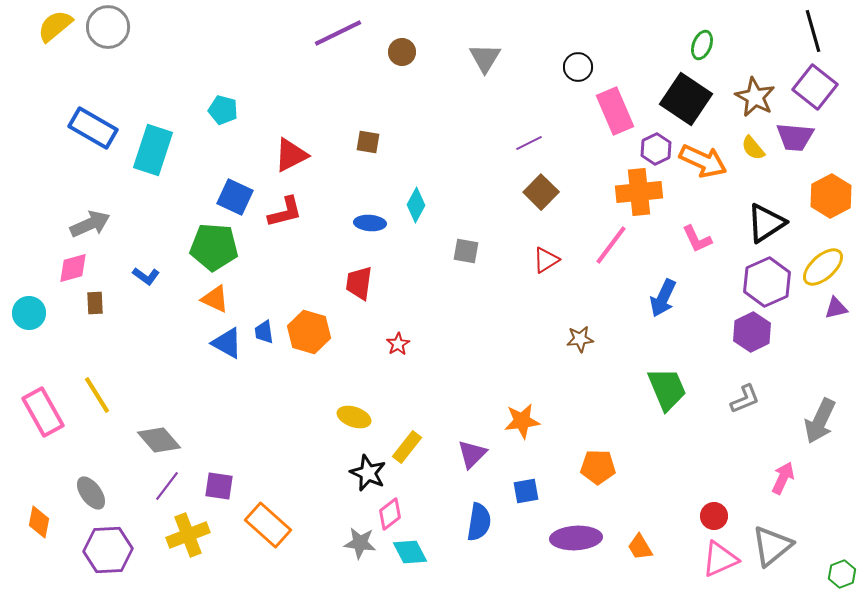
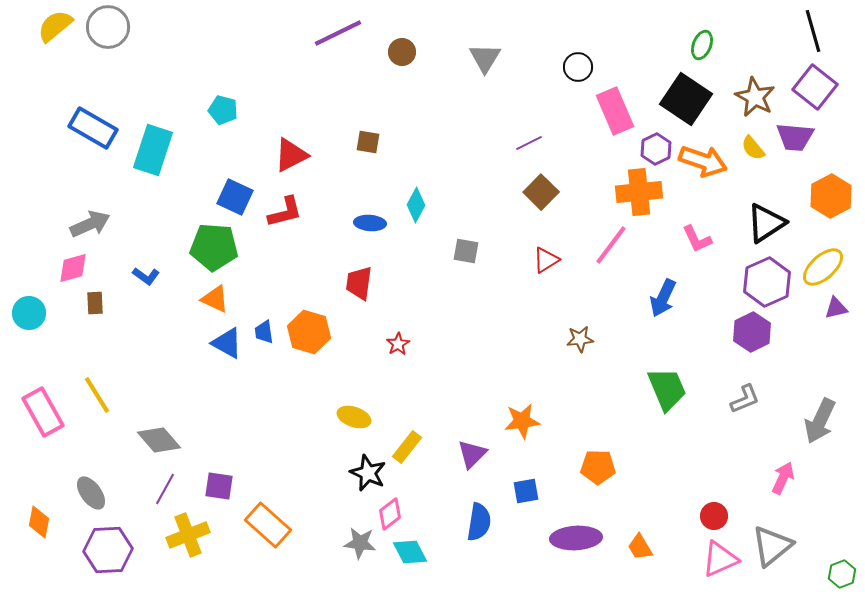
orange arrow at (703, 161): rotated 6 degrees counterclockwise
purple line at (167, 486): moved 2 px left, 3 px down; rotated 8 degrees counterclockwise
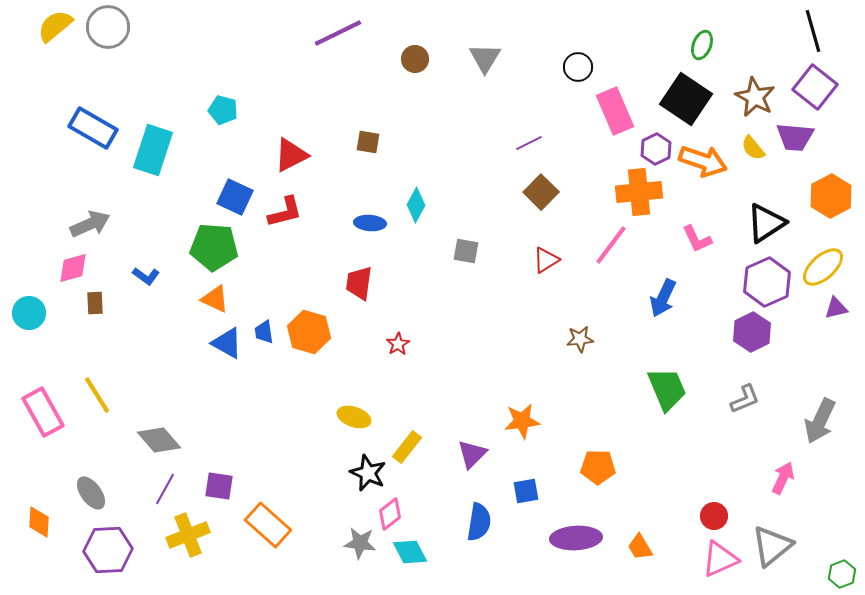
brown circle at (402, 52): moved 13 px right, 7 px down
orange diamond at (39, 522): rotated 8 degrees counterclockwise
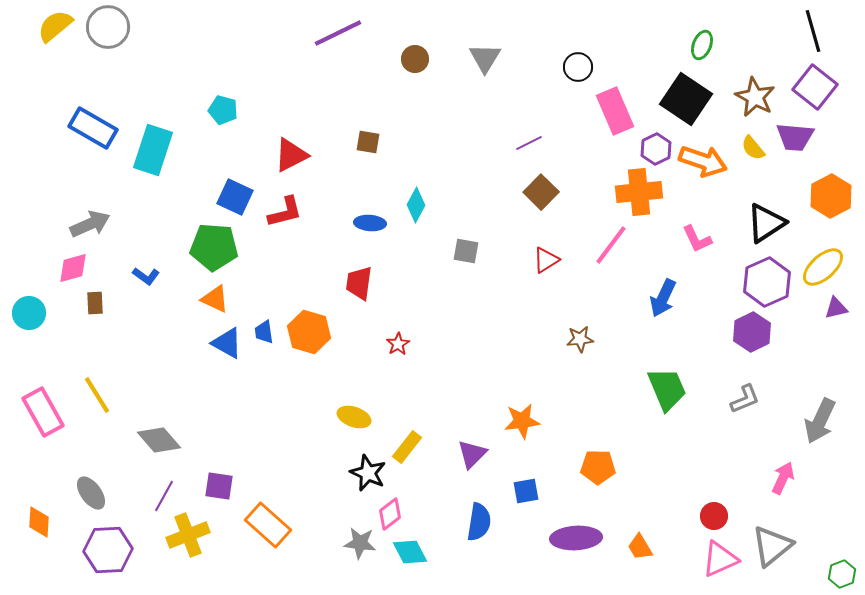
purple line at (165, 489): moved 1 px left, 7 px down
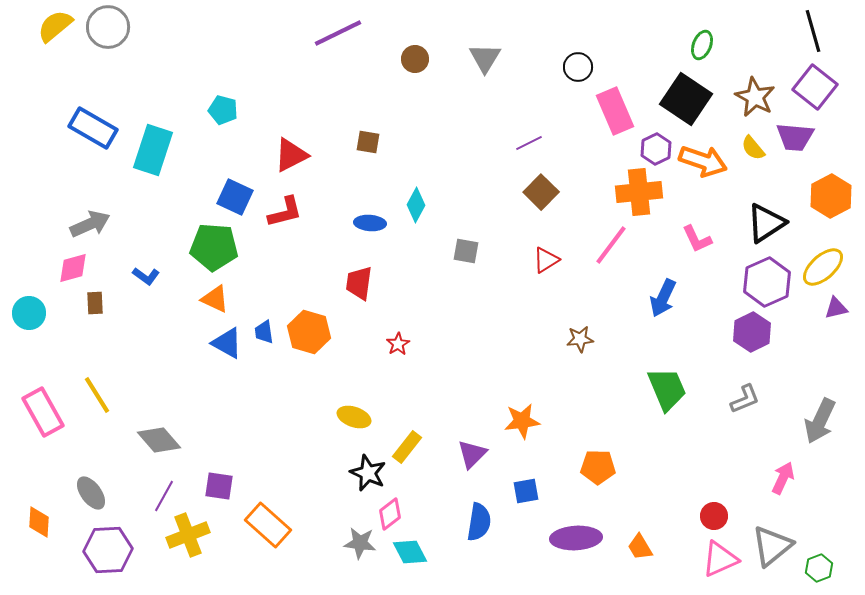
green hexagon at (842, 574): moved 23 px left, 6 px up
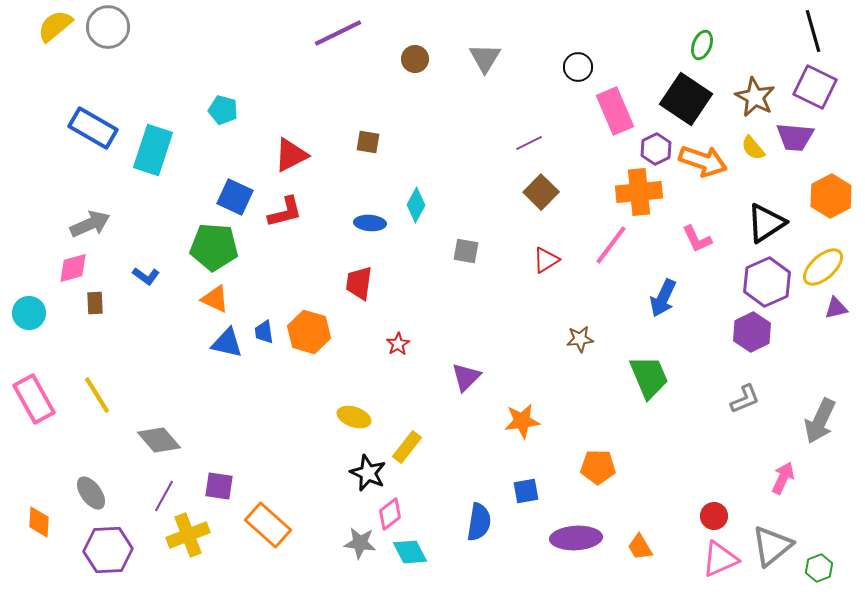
purple square at (815, 87): rotated 12 degrees counterclockwise
blue triangle at (227, 343): rotated 16 degrees counterclockwise
green trapezoid at (667, 389): moved 18 px left, 12 px up
pink rectangle at (43, 412): moved 9 px left, 13 px up
purple triangle at (472, 454): moved 6 px left, 77 px up
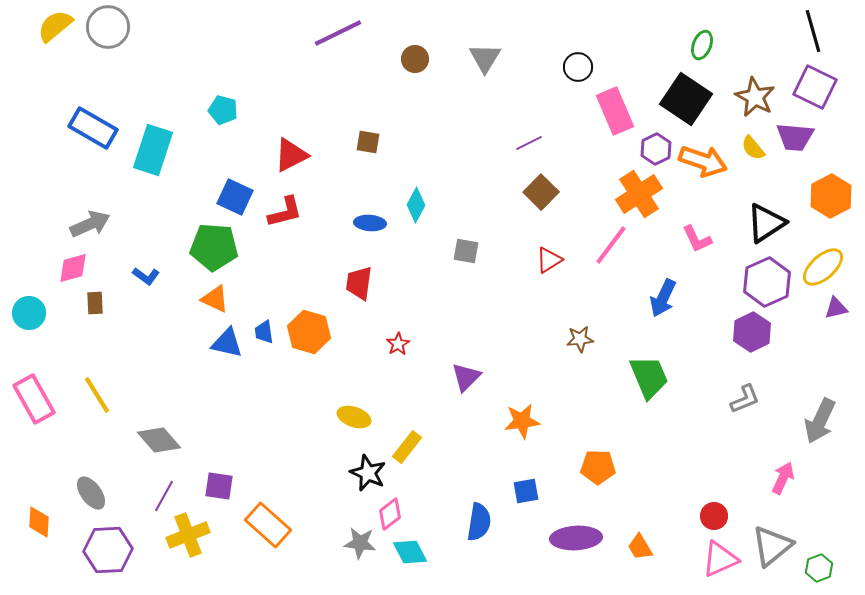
orange cross at (639, 192): moved 2 px down; rotated 27 degrees counterclockwise
red triangle at (546, 260): moved 3 px right
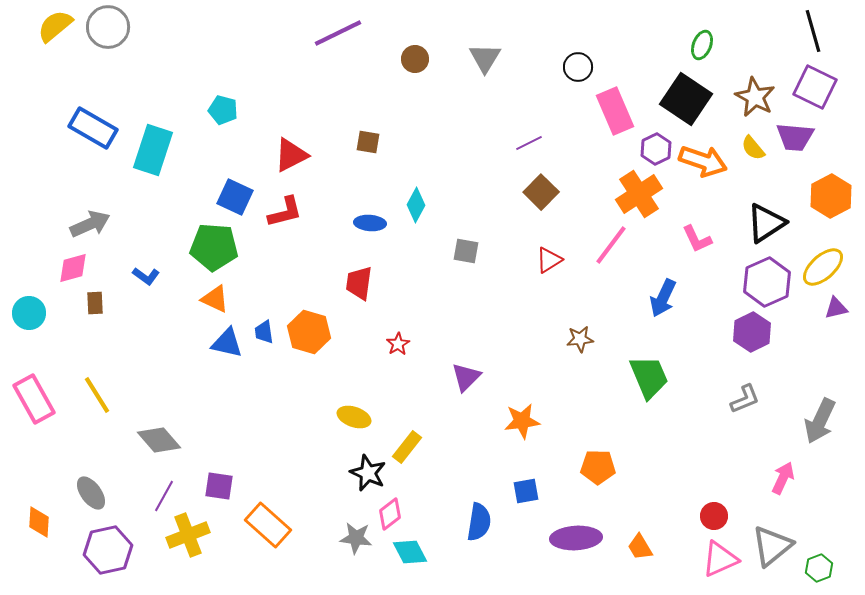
gray star at (360, 543): moved 4 px left, 5 px up
purple hexagon at (108, 550): rotated 9 degrees counterclockwise
